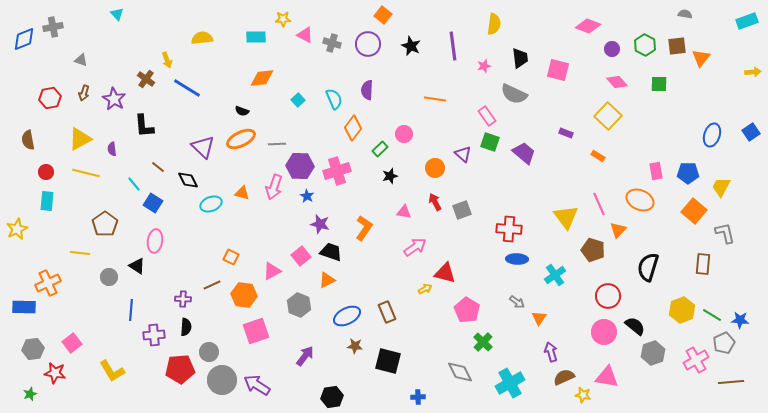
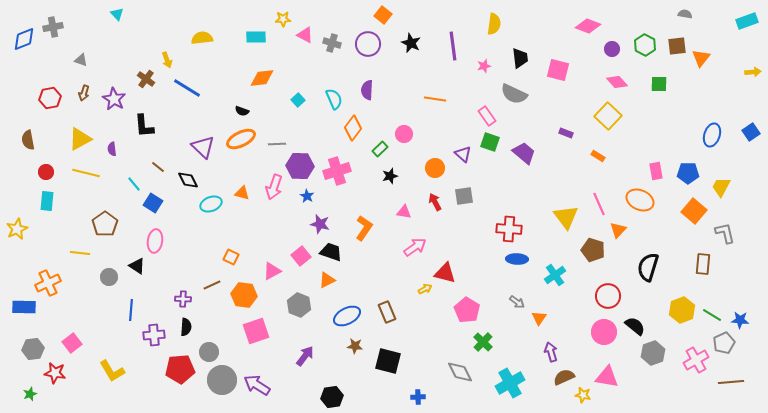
black star at (411, 46): moved 3 px up
gray square at (462, 210): moved 2 px right, 14 px up; rotated 12 degrees clockwise
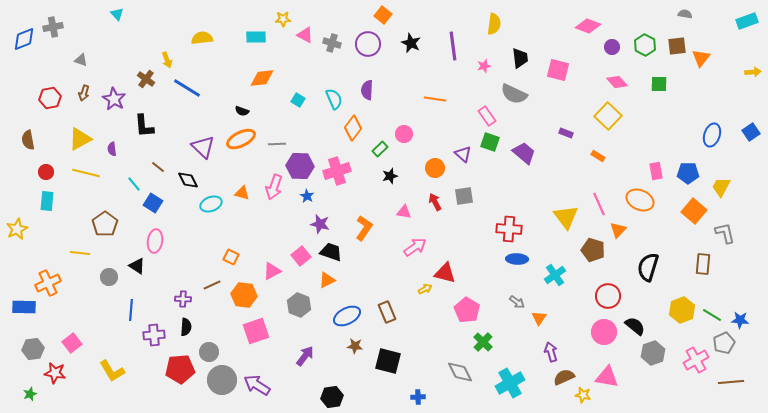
purple circle at (612, 49): moved 2 px up
cyan square at (298, 100): rotated 16 degrees counterclockwise
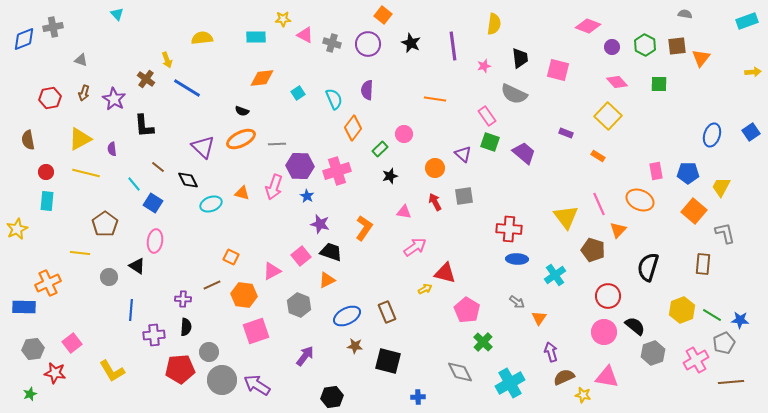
cyan square at (298, 100): moved 7 px up; rotated 24 degrees clockwise
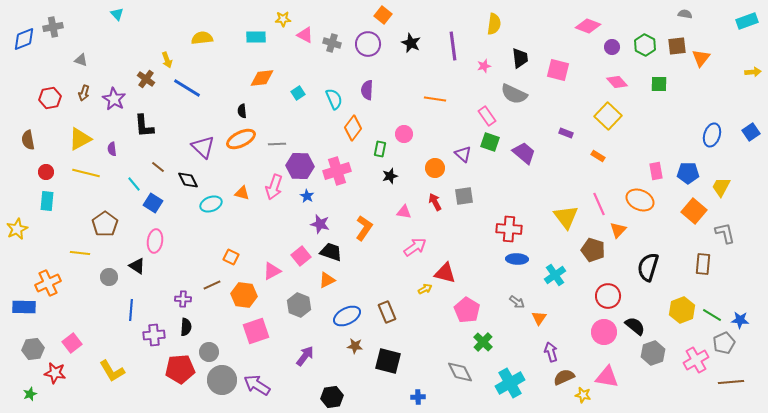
black semicircle at (242, 111): rotated 64 degrees clockwise
green rectangle at (380, 149): rotated 35 degrees counterclockwise
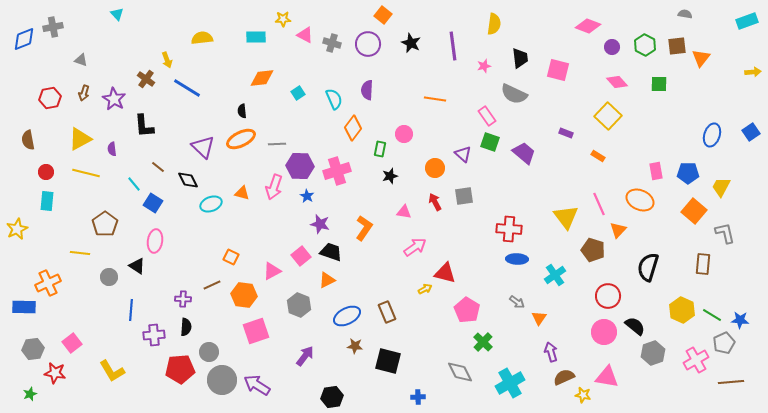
yellow hexagon at (682, 310): rotated 15 degrees counterclockwise
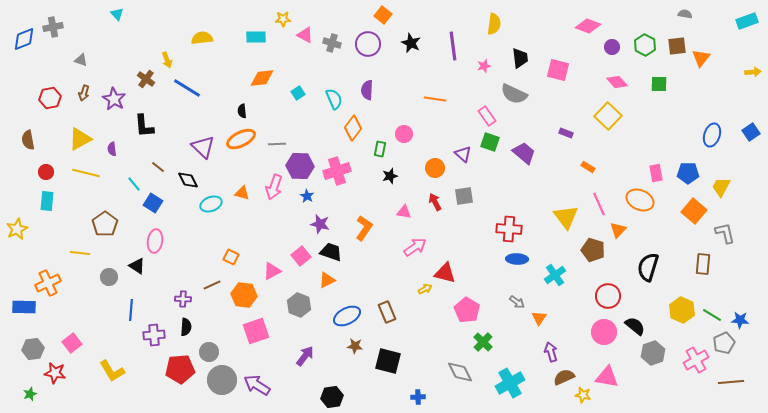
orange rectangle at (598, 156): moved 10 px left, 11 px down
pink rectangle at (656, 171): moved 2 px down
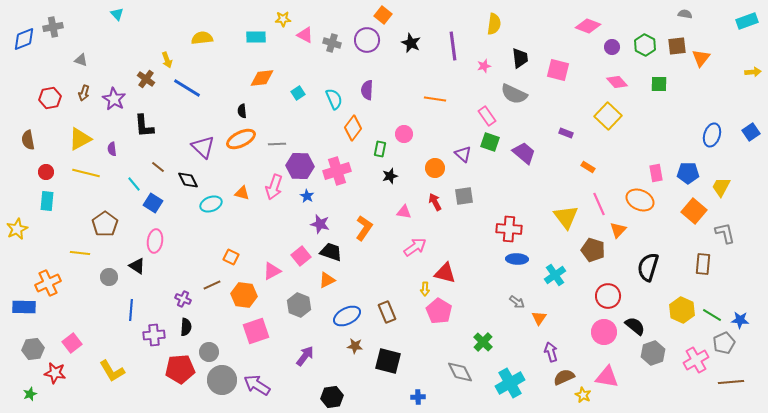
purple circle at (368, 44): moved 1 px left, 4 px up
yellow arrow at (425, 289): rotated 120 degrees clockwise
purple cross at (183, 299): rotated 21 degrees clockwise
pink pentagon at (467, 310): moved 28 px left, 1 px down
yellow star at (583, 395): rotated 14 degrees clockwise
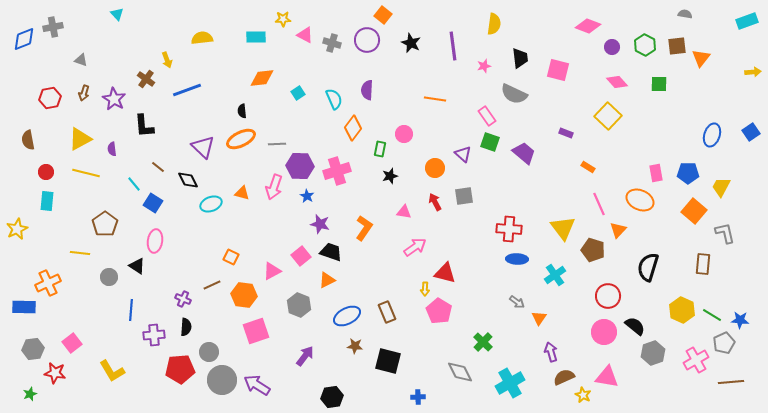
blue line at (187, 88): moved 2 px down; rotated 52 degrees counterclockwise
yellow triangle at (566, 217): moved 3 px left, 11 px down
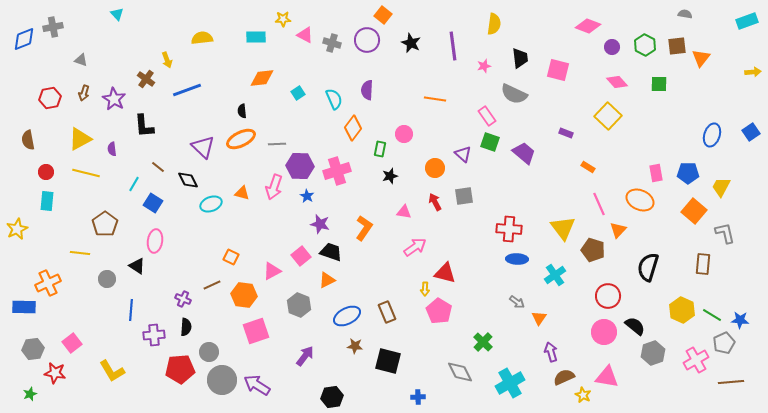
cyan line at (134, 184): rotated 70 degrees clockwise
gray circle at (109, 277): moved 2 px left, 2 px down
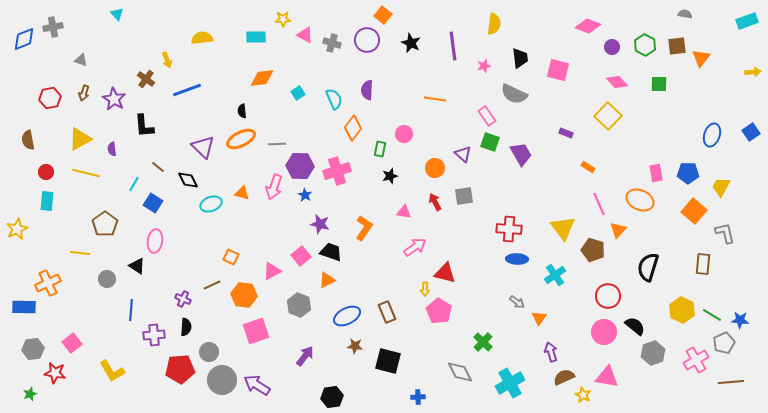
purple trapezoid at (524, 153): moved 3 px left, 1 px down; rotated 20 degrees clockwise
blue star at (307, 196): moved 2 px left, 1 px up
